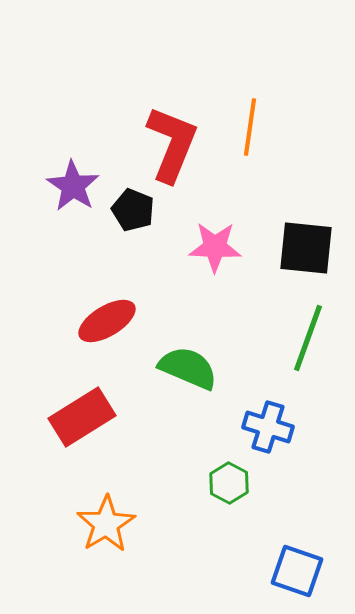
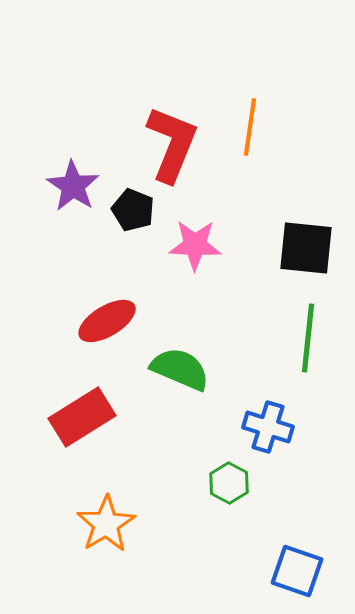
pink star: moved 20 px left, 2 px up
green line: rotated 14 degrees counterclockwise
green semicircle: moved 8 px left, 1 px down
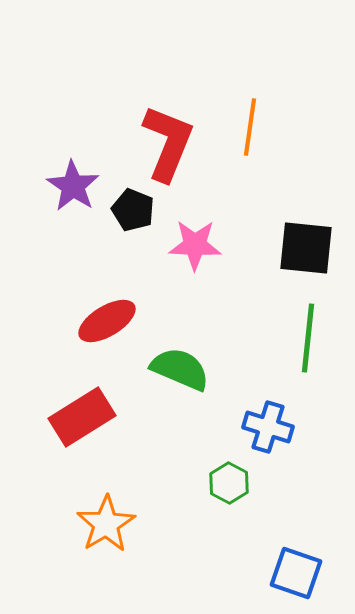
red L-shape: moved 4 px left, 1 px up
blue square: moved 1 px left, 2 px down
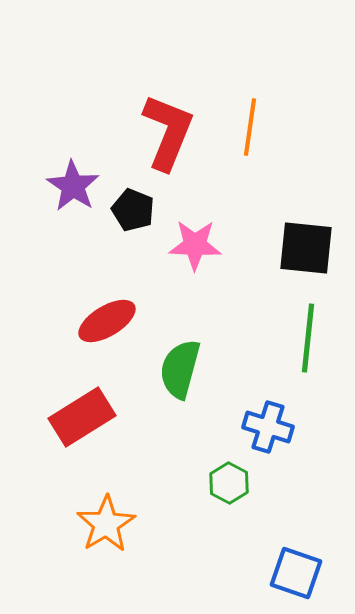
red L-shape: moved 11 px up
green semicircle: rotated 98 degrees counterclockwise
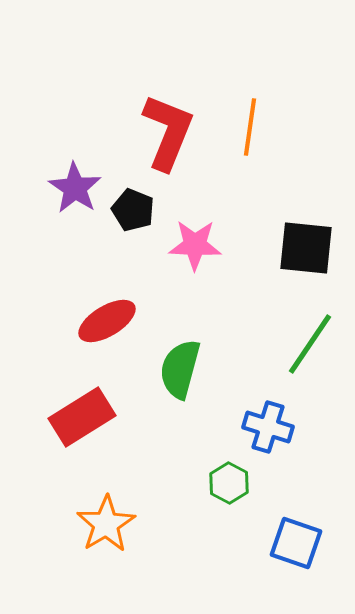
purple star: moved 2 px right, 2 px down
green line: moved 2 px right, 6 px down; rotated 28 degrees clockwise
blue square: moved 30 px up
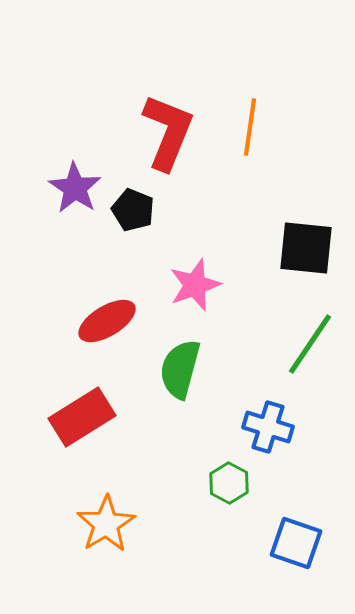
pink star: moved 40 px down; rotated 22 degrees counterclockwise
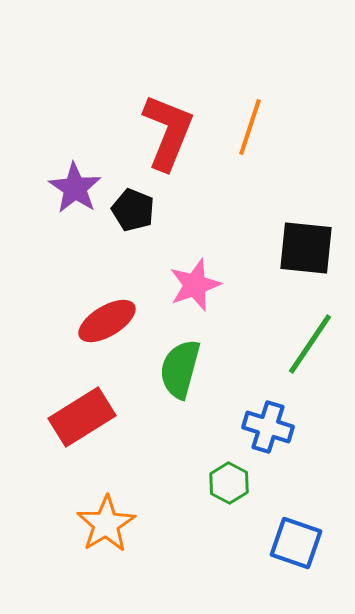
orange line: rotated 10 degrees clockwise
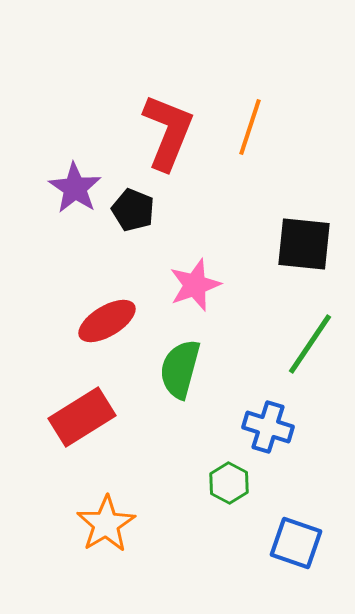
black square: moved 2 px left, 4 px up
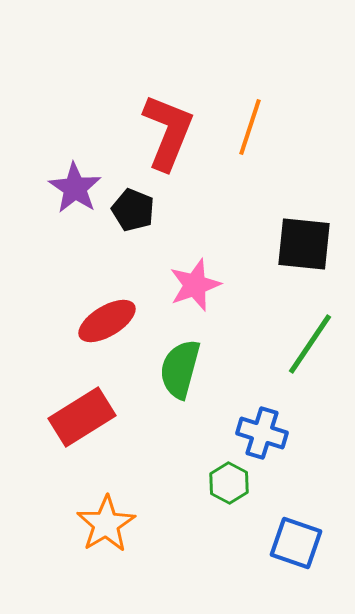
blue cross: moved 6 px left, 6 px down
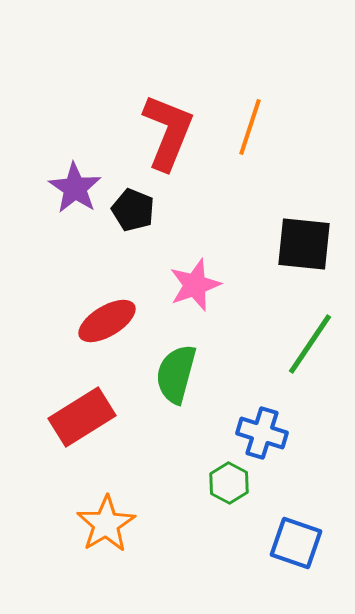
green semicircle: moved 4 px left, 5 px down
